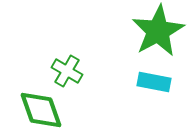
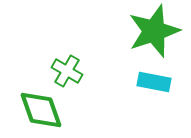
green star: moved 4 px left; rotated 10 degrees clockwise
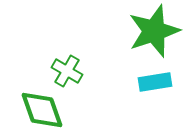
cyan rectangle: moved 1 px right; rotated 20 degrees counterclockwise
green diamond: moved 1 px right
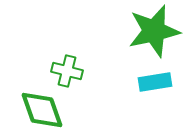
green star: rotated 6 degrees clockwise
green cross: rotated 16 degrees counterclockwise
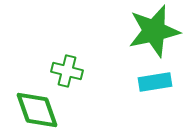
green diamond: moved 5 px left
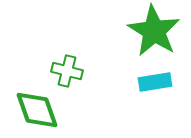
green star: rotated 28 degrees counterclockwise
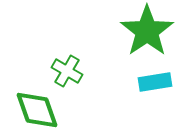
green star: moved 7 px left; rotated 6 degrees clockwise
green cross: rotated 16 degrees clockwise
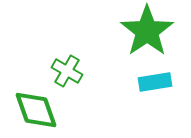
green diamond: moved 1 px left
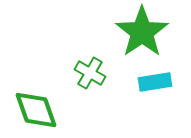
green star: moved 5 px left, 1 px down
green cross: moved 23 px right, 2 px down
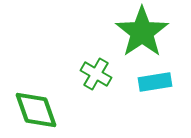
green cross: moved 6 px right, 1 px down
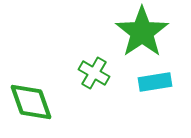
green cross: moved 2 px left, 1 px up
green diamond: moved 5 px left, 8 px up
